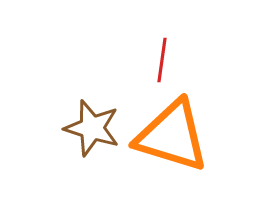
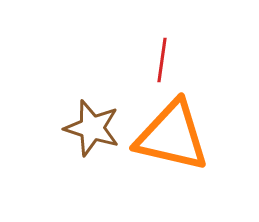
orange triangle: rotated 4 degrees counterclockwise
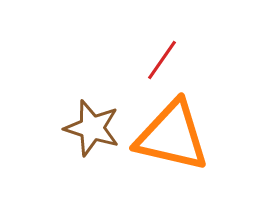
red line: rotated 27 degrees clockwise
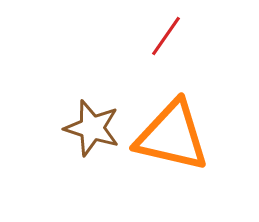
red line: moved 4 px right, 24 px up
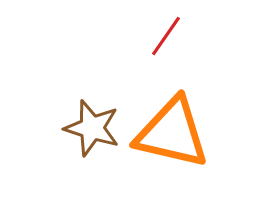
orange triangle: moved 3 px up
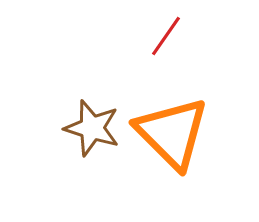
orange triangle: rotated 32 degrees clockwise
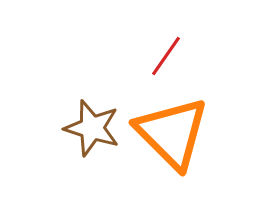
red line: moved 20 px down
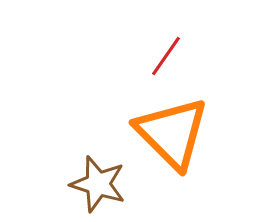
brown star: moved 6 px right, 56 px down
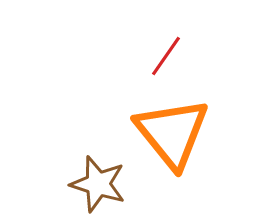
orange triangle: rotated 6 degrees clockwise
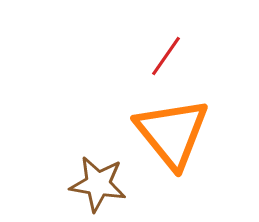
brown star: rotated 8 degrees counterclockwise
